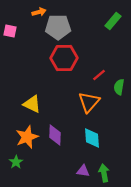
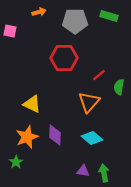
green rectangle: moved 4 px left, 5 px up; rotated 66 degrees clockwise
gray pentagon: moved 17 px right, 6 px up
cyan diamond: rotated 45 degrees counterclockwise
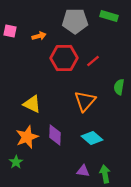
orange arrow: moved 24 px down
red line: moved 6 px left, 14 px up
orange triangle: moved 4 px left, 1 px up
green arrow: moved 1 px right, 1 px down
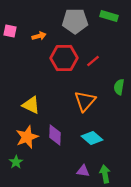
yellow triangle: moved 1 px left, 1 px down
